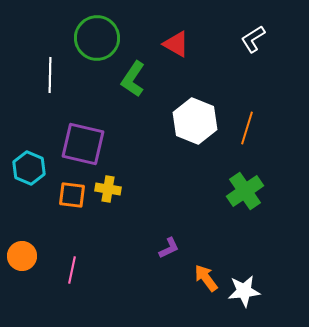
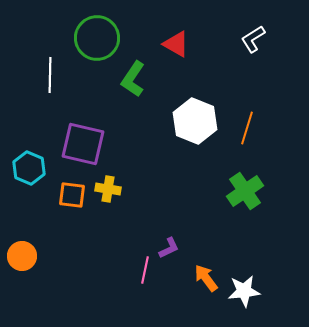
pink line: moved 73 px right
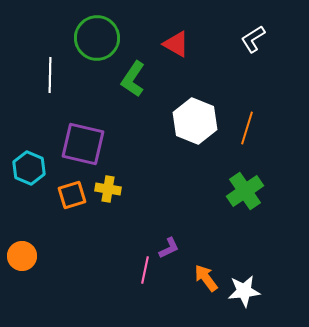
orange square: rotated 24 degrees counterclockwise
